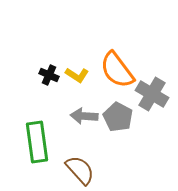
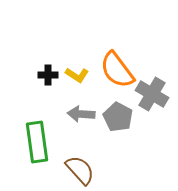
black cross: moved 1 px left; rotated 24 degrees counterclockwise
gray arrow: moved 3 px left, 2 px up
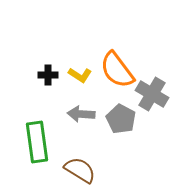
yellow L-shape: moved 3 px right
gray pentagon: moved 3 px right, 2 px down
brown semicircle: rotated 16 degrees counterclockwise
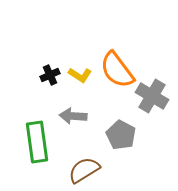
black cross: moved 2 px right; rotated 24 degrees counterclockwise
gray cross: moved 2 px down
gray arrow: moved 8 px left, 2 px down
gray pentagon: moved 16 px down
brown semicircle: moved 4 px right; rotated 64 degrees counterclockwise
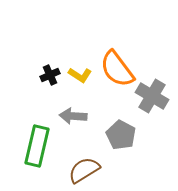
orange semicircle: moved 1 px up
green rectangle: moved 4 px down; rotated 21 degrees clockwise
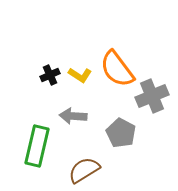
gray cross: rotated 36 degrees clockwise
gray pentagon: moved 2 px up
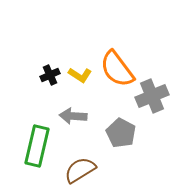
brown semicircle: moved 4 px left
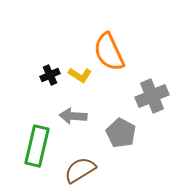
orange semicircle: moved 8 px left, 17 px up; rotated 12 degrees clockwise
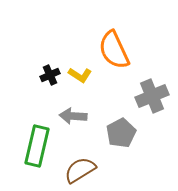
orange semicircle: moved 5 px right, 2 px up
gray pentagon: rotated 16 degrees clockwise
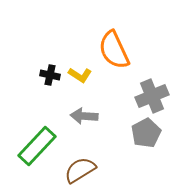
black cross: rotated 36 degrees clockwise
gray arrow: moved 11 px right
gray pentagon: moved 25 px right
green rectangle: rotated 30 degrees clockwise
